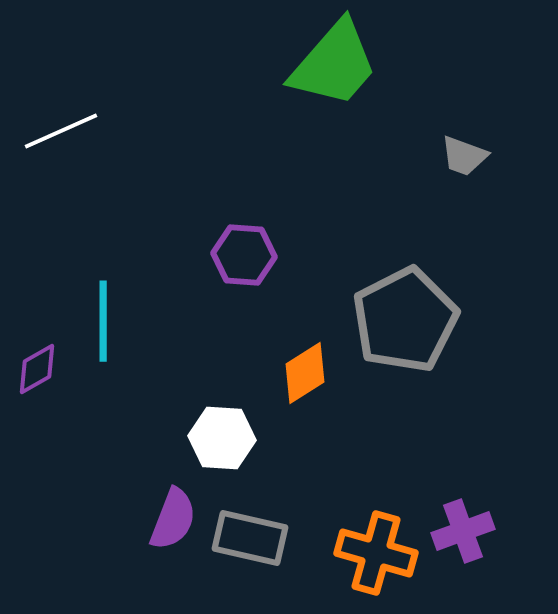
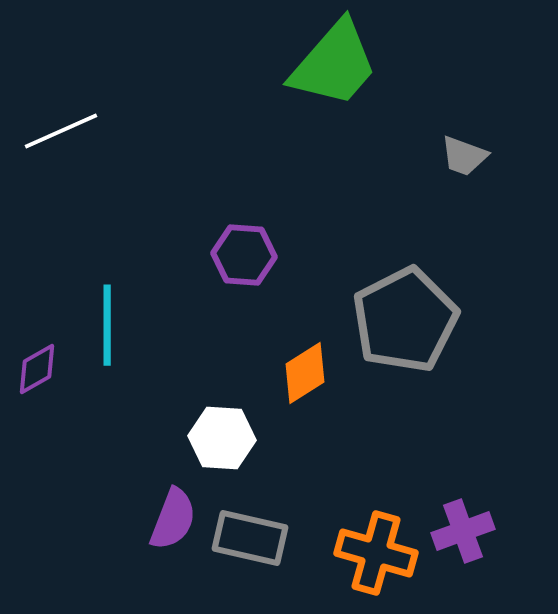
cyan line: moved 4 px right, 4 px down
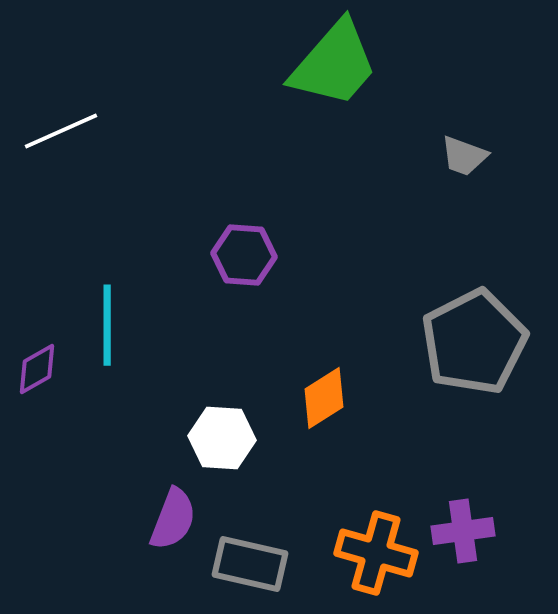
gray pentagon: moved 69 px right, 22 px down
orange diamond: moved 19 px right, 25 px down
purple cross: rotated 12 degrees clockwise
gray rectangle: moved 26 px down
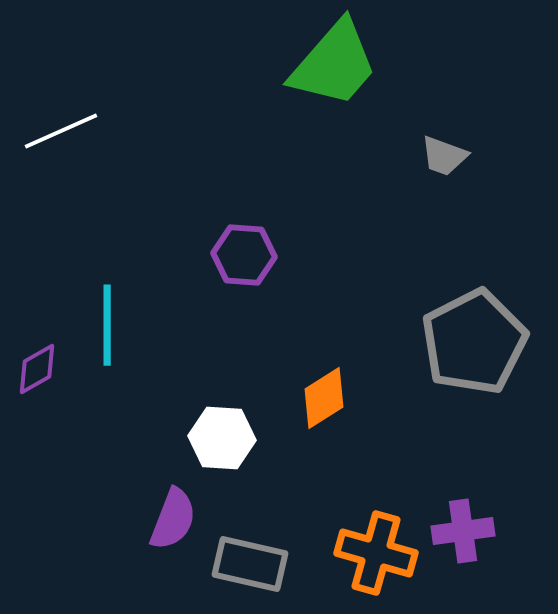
gray trapezoid: moved 20 px left
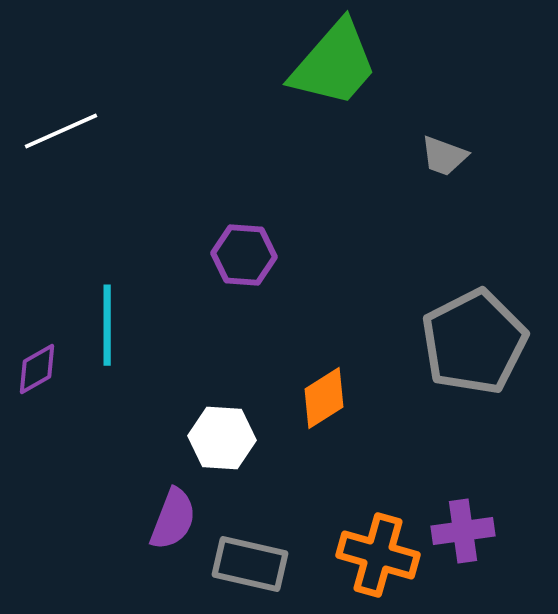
orange cross: moved 2 px right, 2 px down
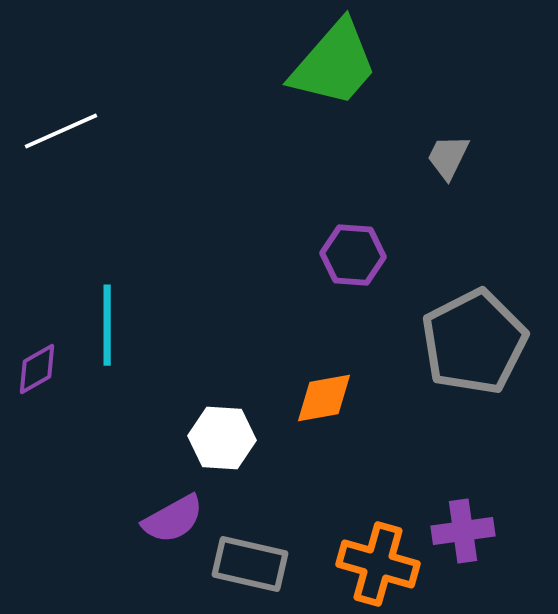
gray trapezoid: moved 4 px right, 1 px down; rotated 96 degrees clockwise
purple hexagon: moved 109 px right
orange diamond: rotated 22 degrees clockwise
purple semicircle: rotated 40 degrees clockwise
orange cross: moved 9 px down
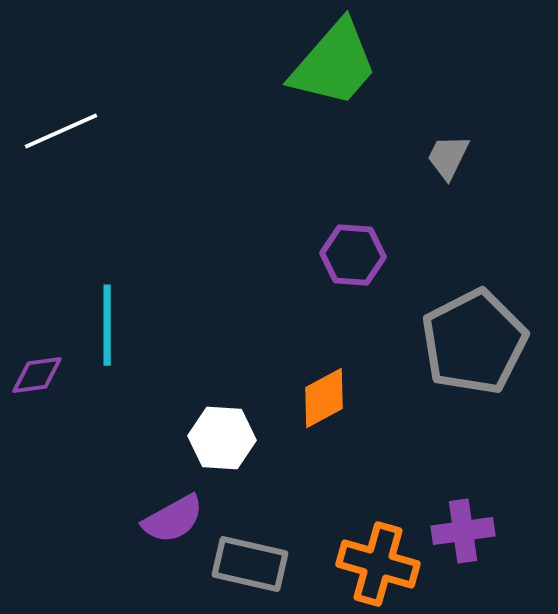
purple diamond: moved 6 px down; rotated 22 degrees clockwise
orange diamond: rotated 18 degrees counterclockwise
